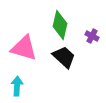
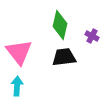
pink triangle: moved 5 px left, 4 px down; rotated 36 degrees clockwise
black trapezoid: rotated 50 degrees counterclockwise
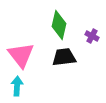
green diamond: moved 1 px left
pink triangle: moved 2 px right, 3 px down
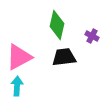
green diamond: moved 2 px left
pink triangle: moved 2 px left, 2 px down; rotated 40 degrees clockwise
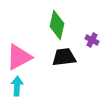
purple cross: moved 4 px down
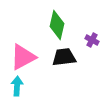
pink triangle: moved 4 px right
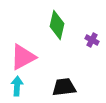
black trapezoid: moved 30 px down
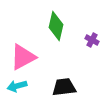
green diamond: moved 1 px left, 1 px down
cyan arrow: rotated 108 degrees counterclockwise
